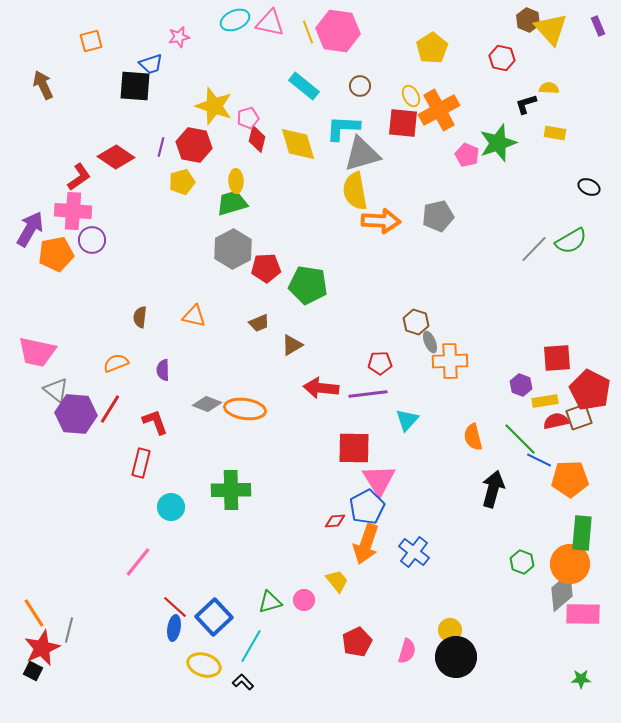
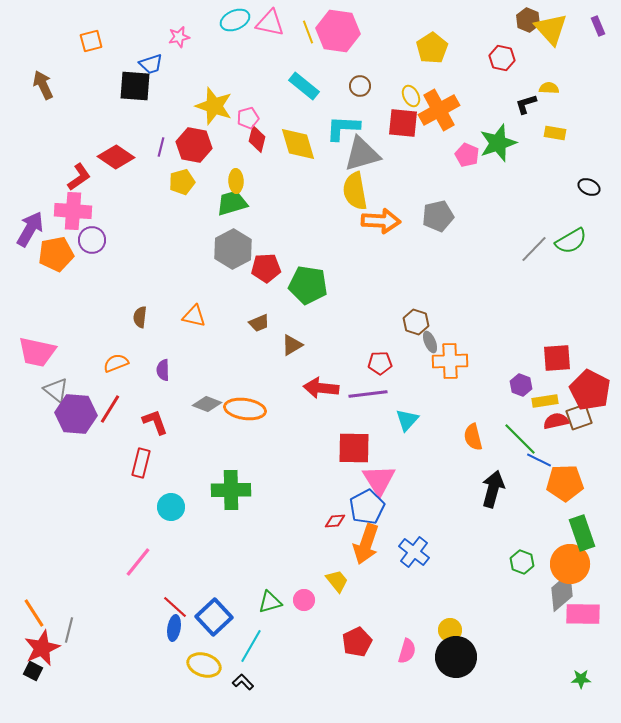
orange pentagon at (570, 479): moved 5 px left, 4 px down
green rectangle at (582, 533): rotated 24 degrees counterclockwise
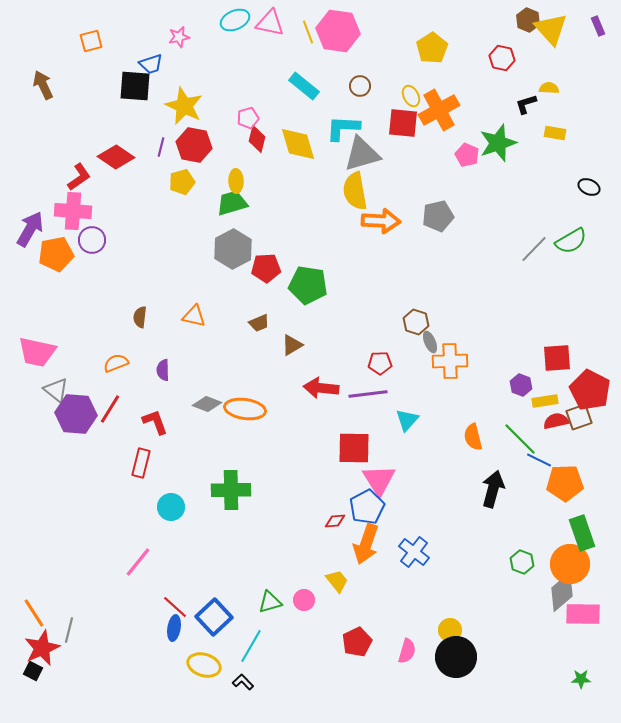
yellow star at (214, 106): moved 30 px left; rotated 6 degrees clockwise
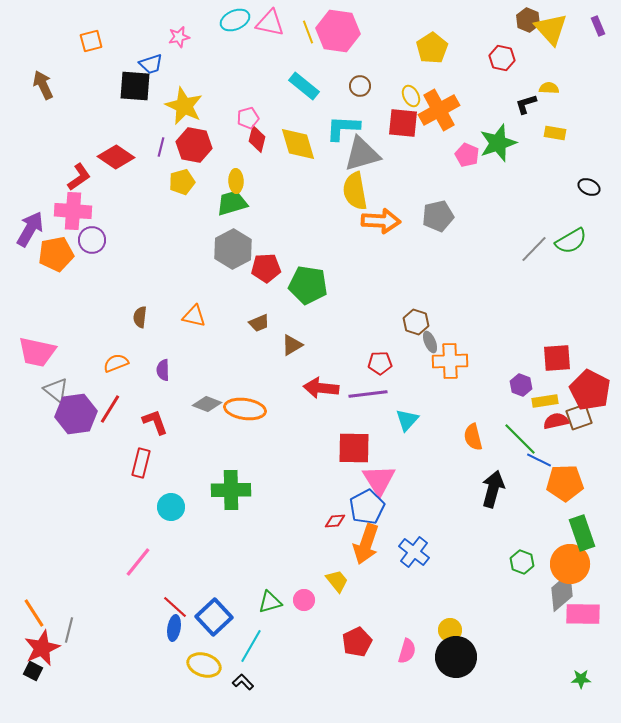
purple hexagon at (76, 414): rotated 12 degrees counterclockwise
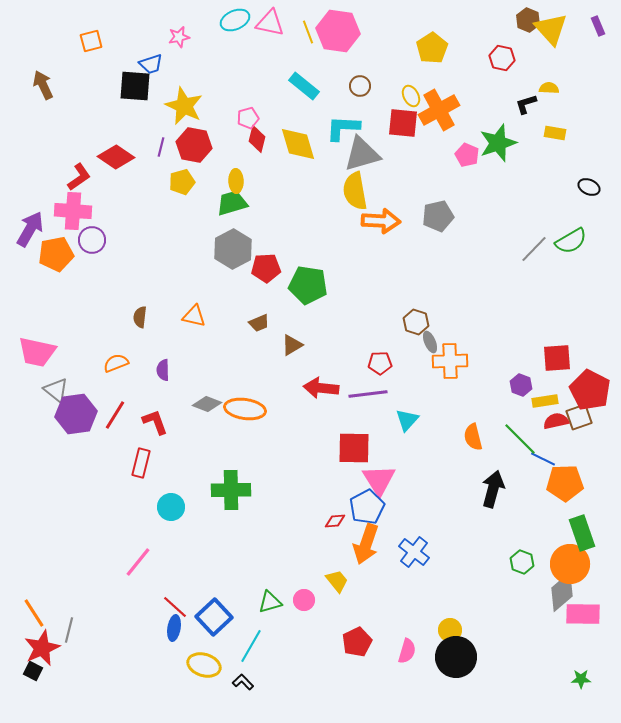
red line at (110, 409): moved 5 px right, 6 px down
blue line at (539, 460): moved 4 px right, 1 px up
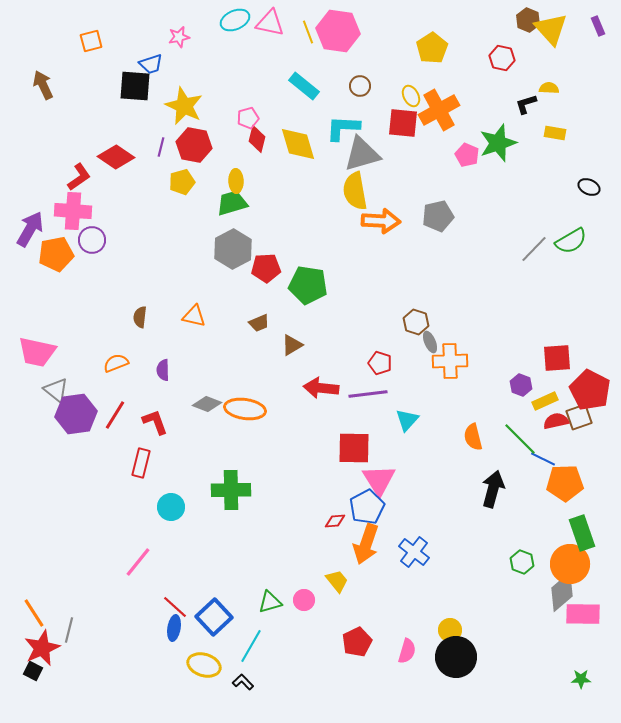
red pentagon at (380, 363): rotated 20 degrees clockwise
yellow rectangle at (545, 401): rotated 15 degrees counterclockwise
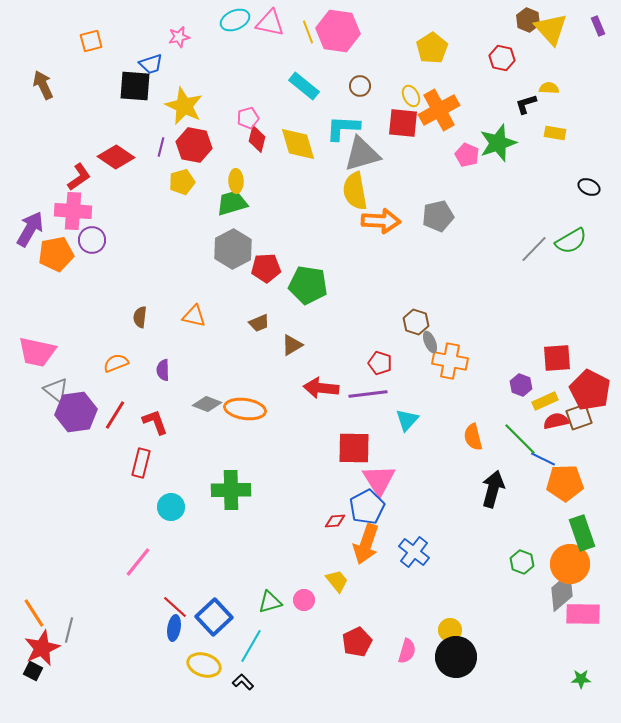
orange cross at (450, 361): rotated 12 degrees clockwise
purple hexagon at (76, 414): moved 2 px up
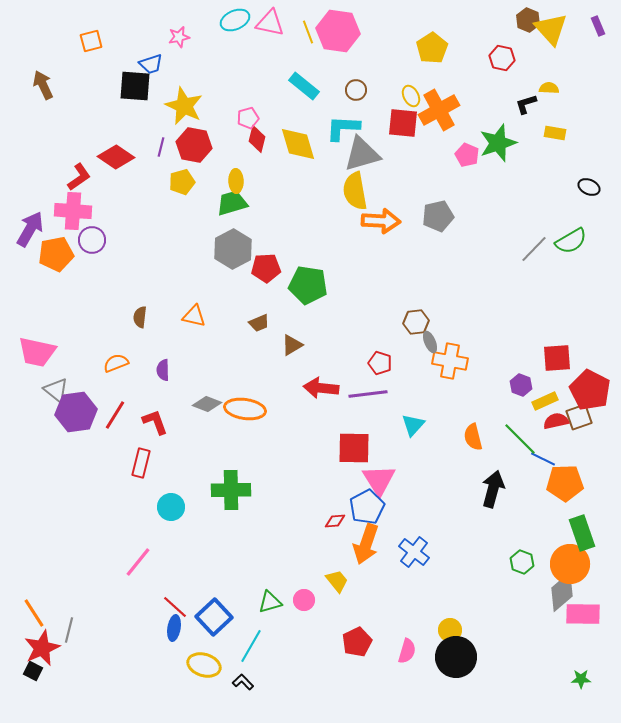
brown circle at (360, 86): moved 4 px left, 4 px down
brown hexagon at (416, 322): rotated 25 degrees counterclockwise
cyan triangle at (407, 420): moved 6 px right, 5 px down
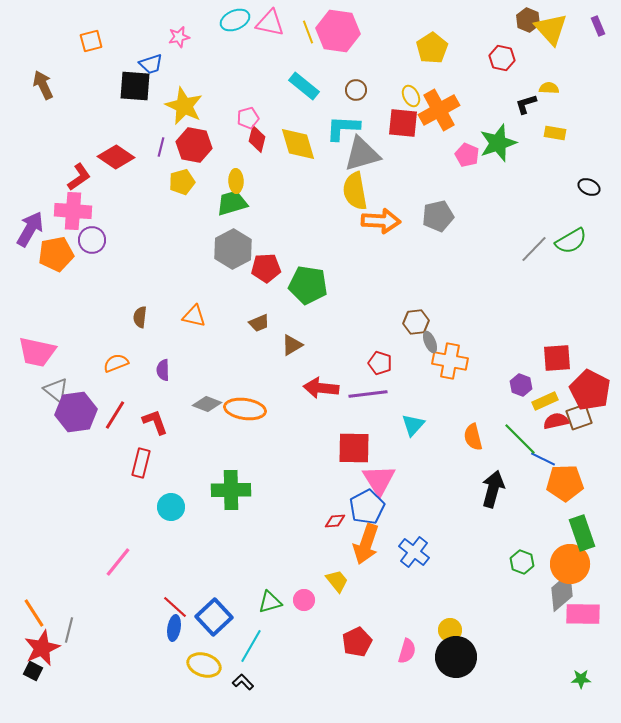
pink line at (138, 562): moved 20 px left
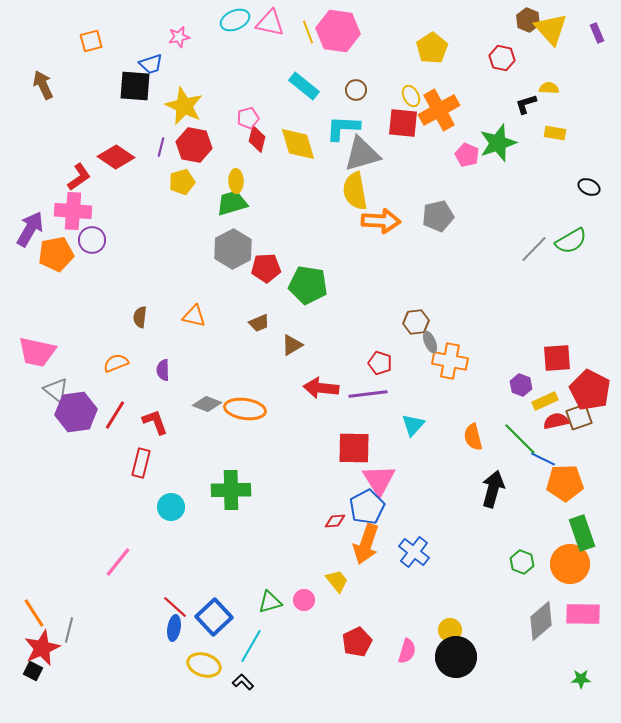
purple rectangle at (598, 26): moved 1 px left, 7 px down
gray diamond at (562, 592): moved 21 px left, 29 px down
